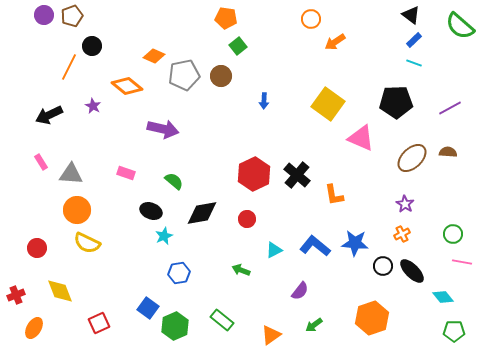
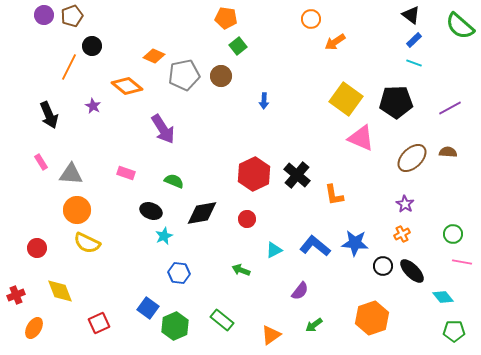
yellow square at (328, 104): moved 18 px right, 5 px up
black arrow at (49, 115): rotated 88 degrees counterclockwise
purple arrow at (163, 129): rotated 44 degrees clockwise
green semicircle at (174, 181): rotated 18 degrees counterclockwise
blue hexagon at (179, 273): rotated 15 degrees clockwise
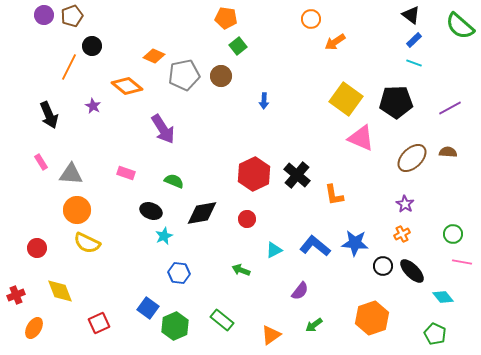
green pentagon at (454, 331): moved 19 px left, 3 px down; rotated 25 degrees clockwise
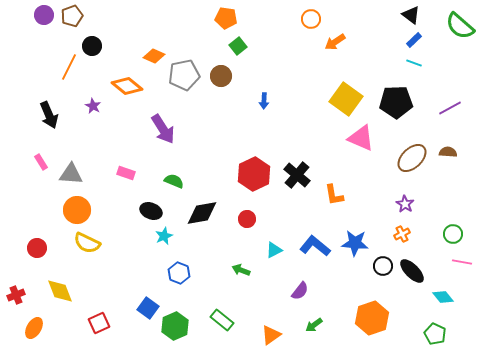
blue hexagon at (179, 273): rotated 15 degrees clockwise
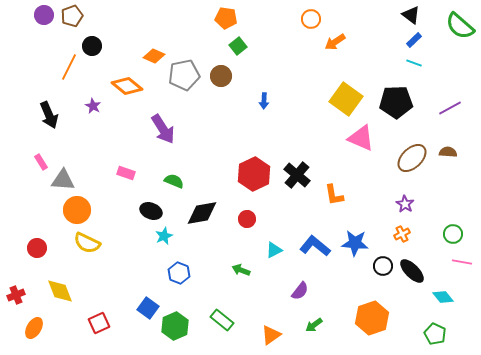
gray triangle at (71, 174): moved 8 px left, 6 px down
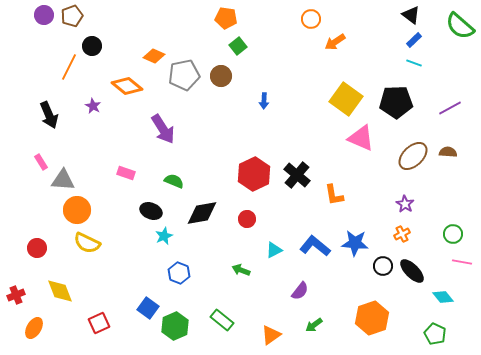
brown ellipse at (412, 158): moved 1 px right, 2 px up
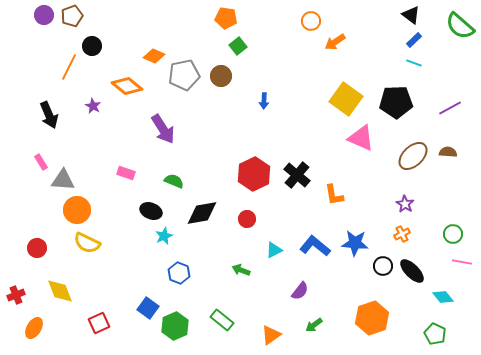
orange circle at (311, 19): moved 2 px down
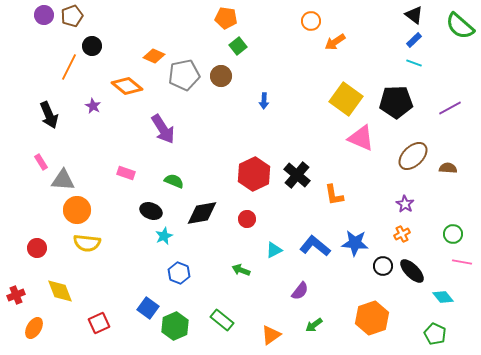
black triangle at (411, 15): moved 3 px right
brown semicircle at (448, 152): moved 16 px down
yellow semicircle at (87, 243): rotated 20 degrees counterclockwise
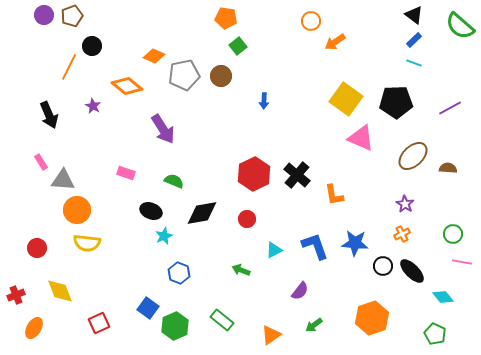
blue L-shape at (315, 246): rotated 32 degrees clockwise
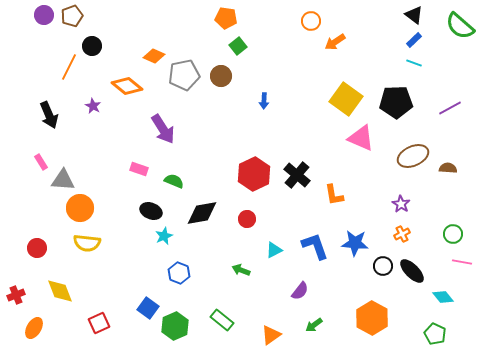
brown ellipse at (413, 156): rotated 20 degrees clockwise
pink rectangle at (126, 173): moved 13 px right, 4 px up
purple star at (405, 204): moved 4 px left
orange circle at (77, 210): moved 3 px right, 2 px up
orange hexagon at (372, 318): rotated 12 degrees counterclockwise
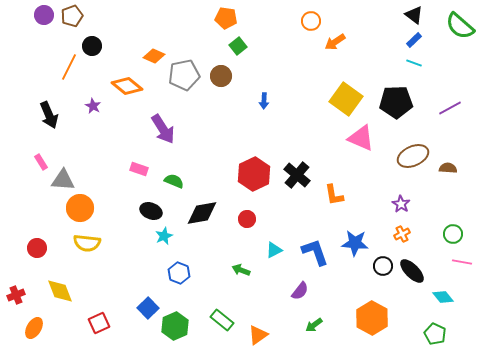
blue L-shape at (315, 246): moved 6 px down
blue square at (148, 308): rotated 10 degrees clockwise
orange triangle at (271, 335): moved 13 px left
